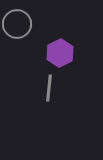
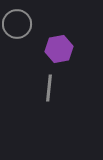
purple hexagon: moved 1 px left, 4 px up; rotated 16 degrees clockwise
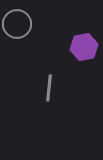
purple hexagon: moved 25 px right, 2 px up
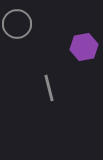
gray line: rotated 20 degrees counterclockwise
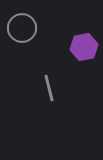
gray circle: moved 5 px right, 4 px down
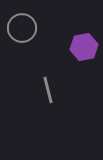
gray line: moved 1 px left, 2 px down
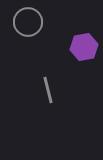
gray circle: moved 6 px right, 6 px up
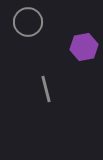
gray line: moved 2 px left, 1 px up
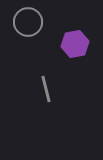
purple hexagon: moved 9 px left, 3 px up
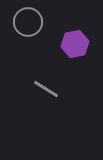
gray line: rotated 44 degrees counterclockwise
